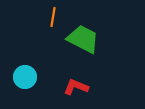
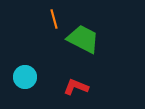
orange line: moved 1 px right, 2 px down; rotated 24 degrees counterclockwise
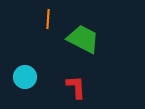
orange line: moved 6 px left; rotated 18 degrees clockwise
red L-shape: rotated 65 degrees clockwise
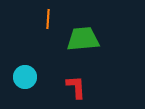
green trapezoid: rotated 32 degrees counterclockwise
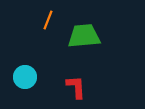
orange line: moved 1 px down; rotated 18 degrees clockwise
green trapezoid: moved 1 px right, 3 px up
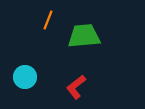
red L-shape: rotated 125 degrees counterclockwise
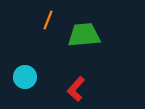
green trapezoid: moved 1 px up
red L-shape: moved 2 px down; rotated 10 degrees counterclockwise
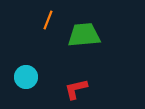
cyan circle: moved 1 px right
red L-shape: rotated 35 degrees clockwise
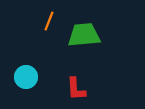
orange line: moved 1 px right, 1 px down
red L-shape: rotated 80 degrees counterclockwise
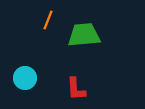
orange line: moved 1 px left, 1 px up
cyan circle: moved 1 px left, 1 px down
